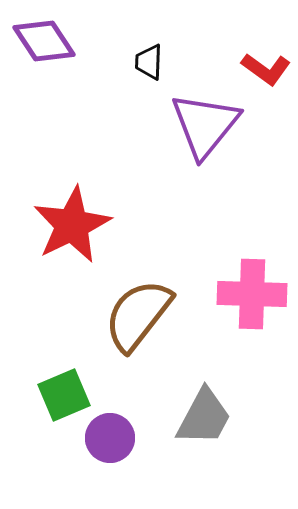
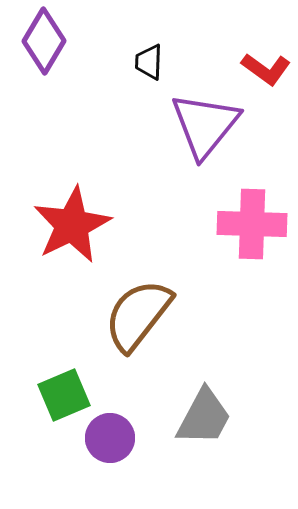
purple diamond: rotated 64 degrees clockwise
pink cross: moved 70 px up
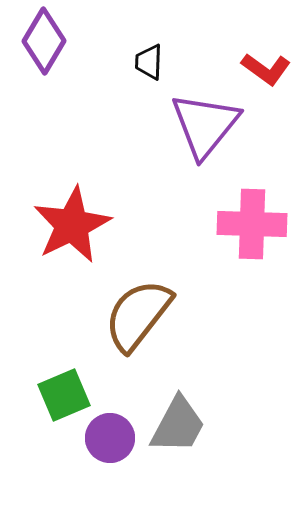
gray trapezoid: moved 26 px left, 8 px down
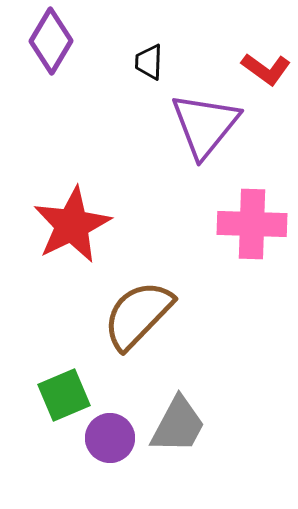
purple diamond: moved 7 px right
brown semicircle: rotated 6 degrees clockwise
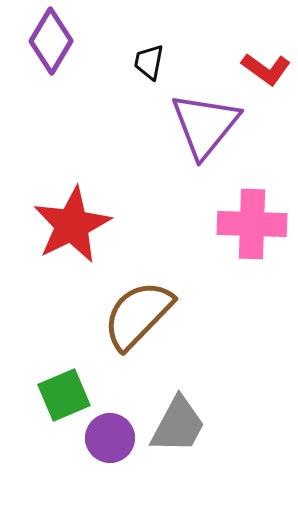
black trapezoid: rotated 9 degrees clockwise
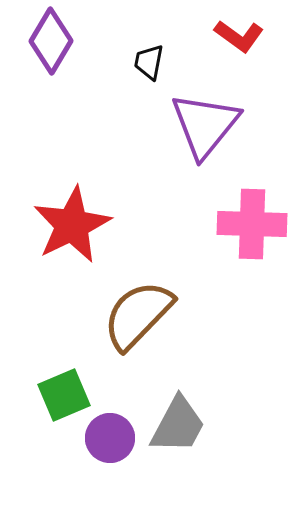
red L-shape: moved 27 px left, 33 px up
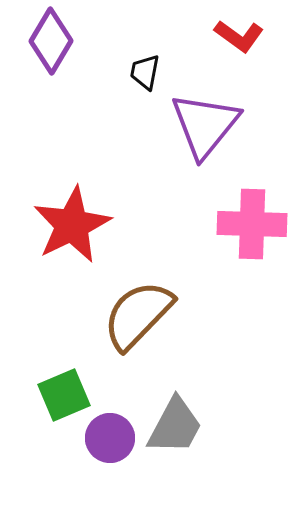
black trapezoid: moved 4 px left, 10 px down
gray trapezoid: moved 3 px left, 1 px down
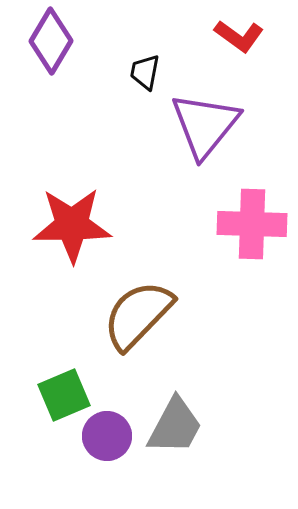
red star: rotated 26 degrees clockwise
purple circle: moved 3 px left, 2 px up
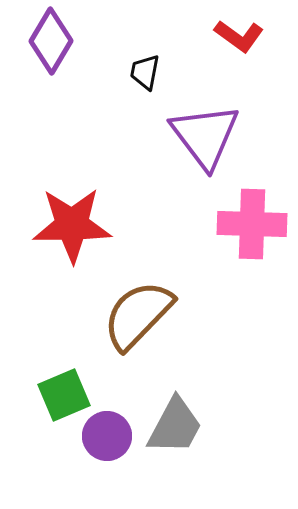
purple triangle: moved 11 px down; rotated 16 degrees counterclockwise
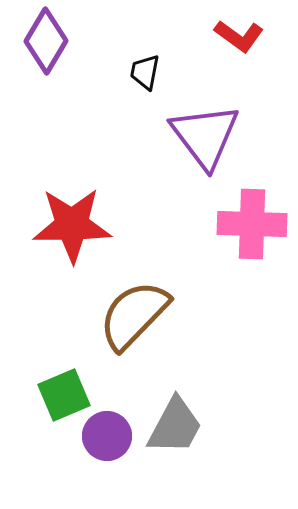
purple diamond: moved 5 px left
brown semicircle: moved 4 px left
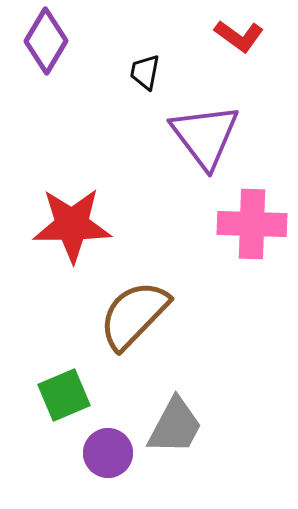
purple circle: moved 1 px right, 17 px down
